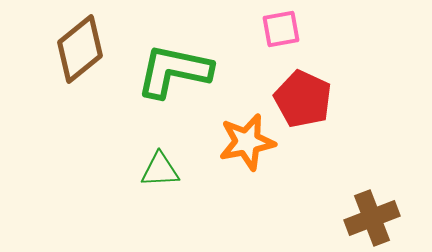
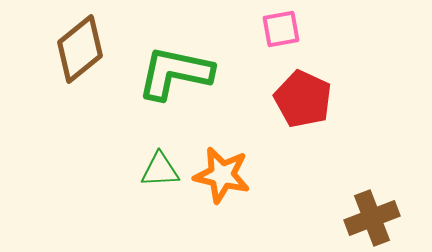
green L-shape: moved 1 px right, 2 px down
orange star: moved 25 px left, 33 px down; rotated 24 degrees clockwise
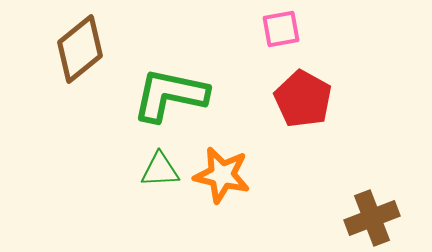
green L-shape: moved 5 px left, 22 px down
red pentagon: rotated 4 degrees clockwise
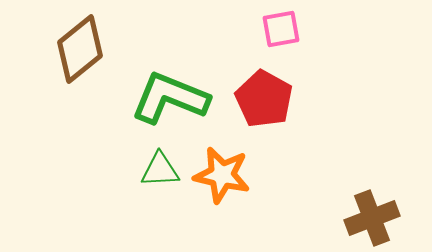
green L-shape: moved 3 px down; rotated 10 degrees clockwise
red pentagon: moved 39 px left
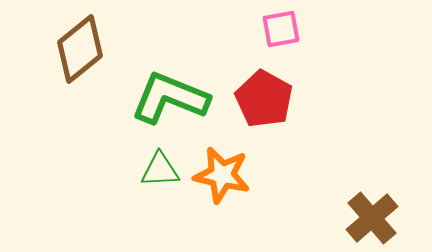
brown cross: rotated 20 degrees counterclockwise
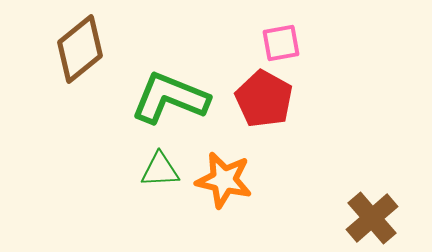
pink square: moved 14 px down
orange star: moved 2 px right, 5 px down
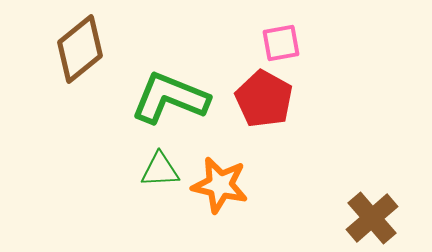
orange star: moved 4 px left, 5 px down
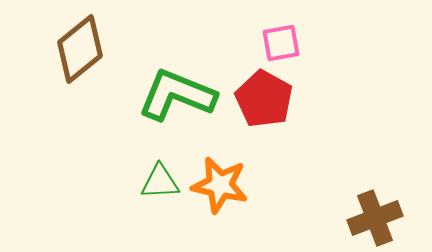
green L-shape: moved 7 px right, 3 px up
green triangle: moved 12 px down
brown cross: moved 3 px right; rotated 20 degrees clockwise
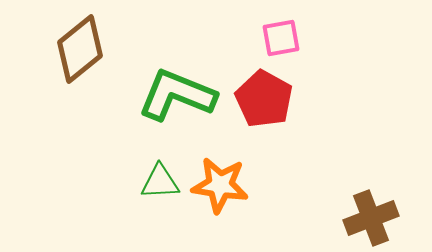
pink square: moved 5 px up
orange star: rotated 4 degrees counterclockwise
brown cross: moved 4 px left
